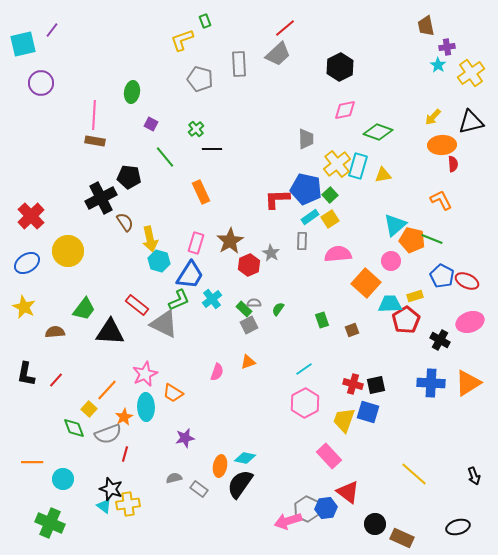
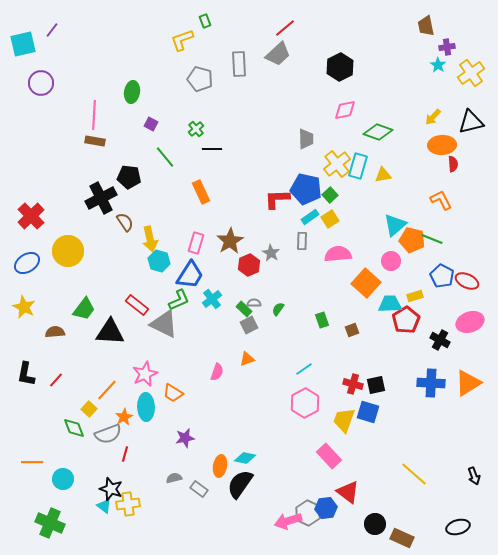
orange triangle at (248, 362): moved 1 px left, 3 px up
gray hexagon at (307, 509): moved 1 px right, 4 px down
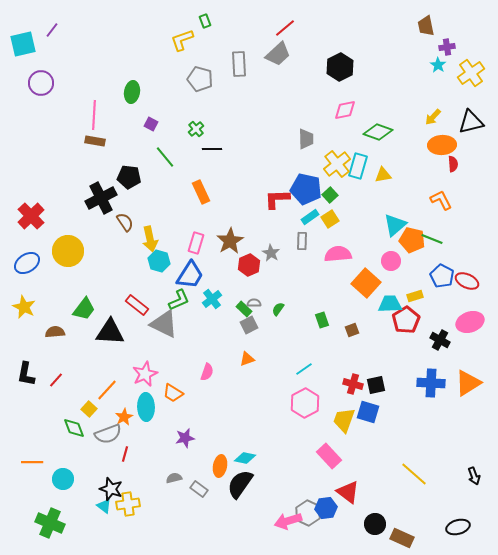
pink semicircle at (217, 372): moved 10 px left
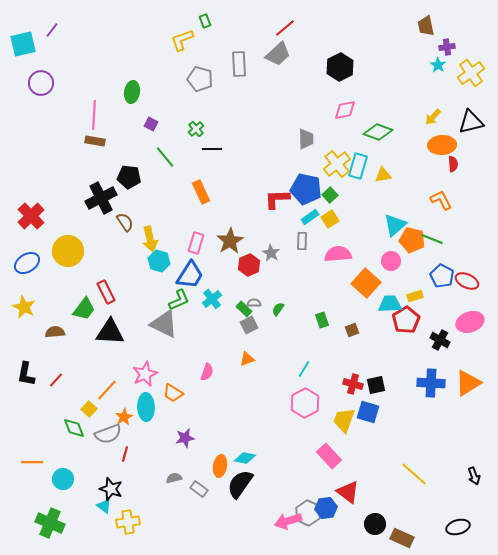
red rectangle at (137, 305): moved 31 px left, 13 px up; rotated 25 degrees clockwise
cyan line at (304, 369): rotated 24 degrees counterclockwise
yellow cross at (128, 504): moved 18 px down
